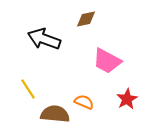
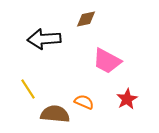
black arrow: rotated 24 degrees counterclockwise
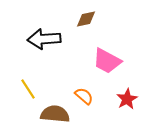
orange semicircle: moved 6 px up; rotated 18 degrees clockwise
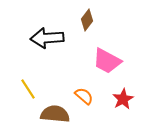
brown diamond: moved 1 px right, 1 px down; rotated 40 degrees counterclockwise
black arrow: moved 3 px right, 1 px up
red star: moved 4 px left
